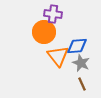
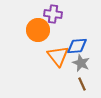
orange circle: moved 6 px left, 2 px up
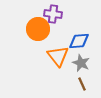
orange circle: moved 1 px up
blue diamond: moved 2 px right, 5 px up
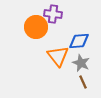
orange circle: moved 2 px left, 2 px up
brown line: moved 1 px right, 2 px up
